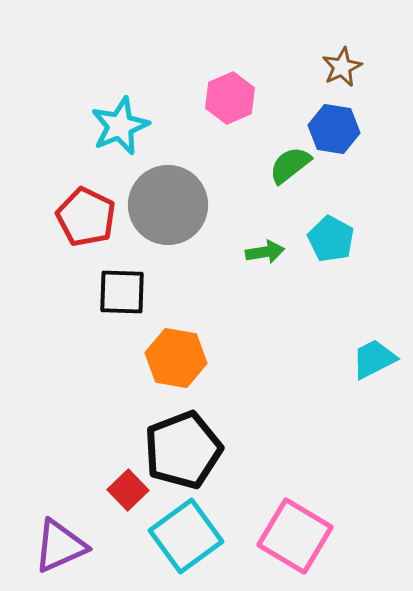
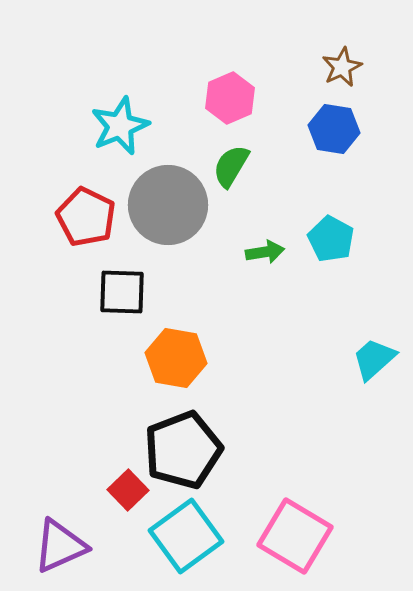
green semicircle: moved 59 px left, 1 px down; rotated 21 degrees counterclockwise
cyan trapezoid: rotated 15 degrees counterclockwise
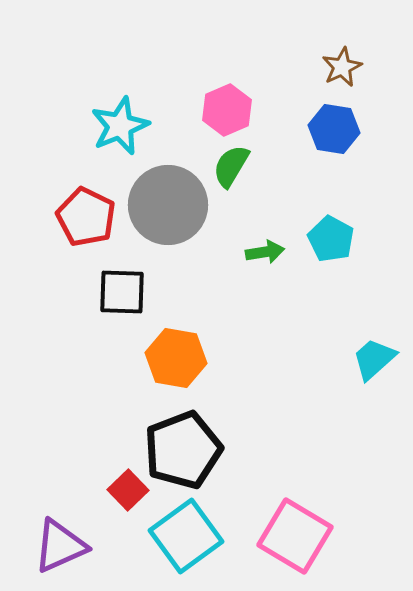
pink hexagon: moved 3 px left, 12 px down
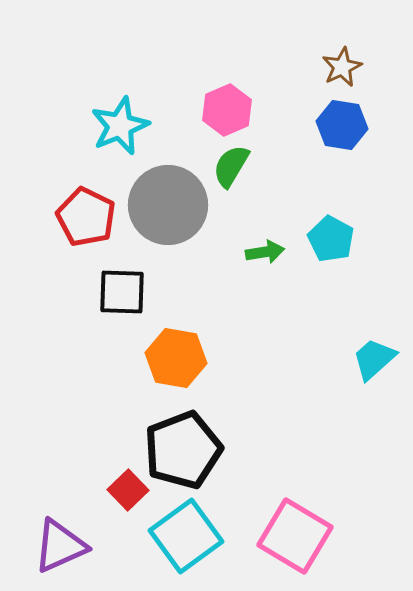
blue hexagon: moved 8 px right, 4 px up
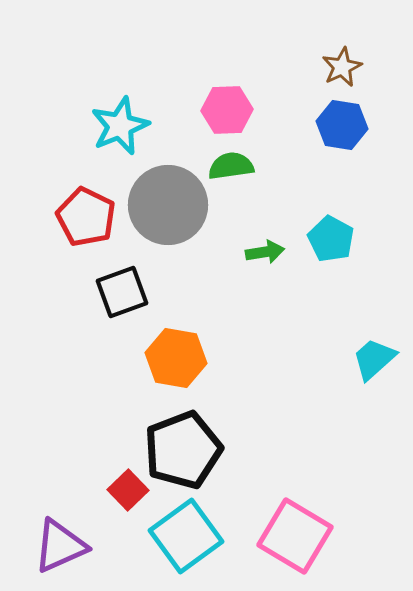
pink hexagon: rotated 21 degrees clockwise
green semicircle: rotated 51 degrees clockwise
black square: rotated 22 degrees counterclockwise
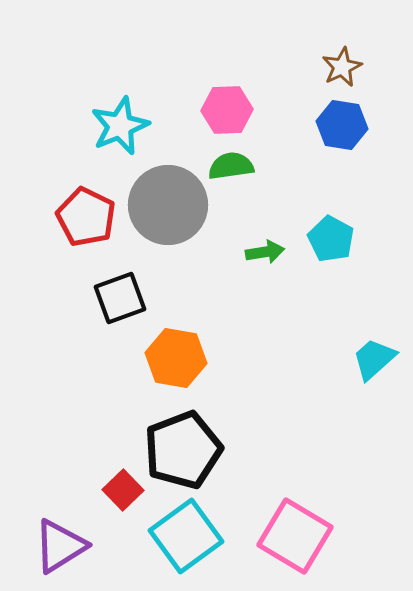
black square: moved 2 px left, 6 px down
red square: moved 5 px left
purple triangle: rotated 8 degrees counterclockwise
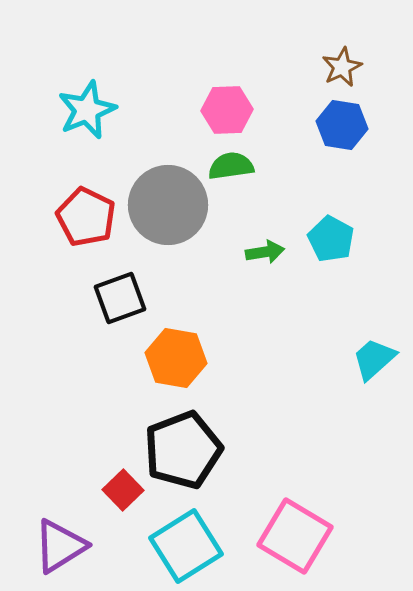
cyan star: moved 33 px left, 16 px up
cyan square: moved 10 px down; rotated 4 degrees clockwise
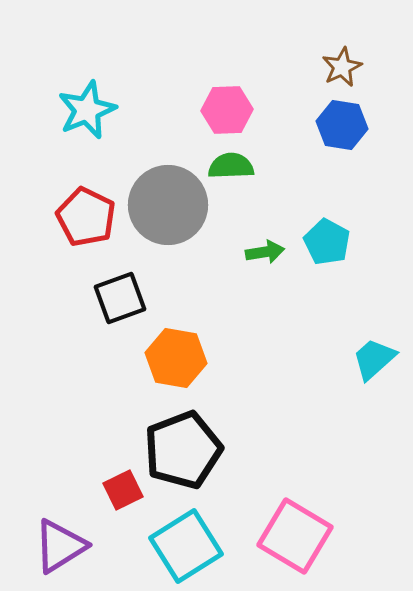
green semicircle: rotated 6 degrees clockwise
cyan pentagon: moved 4 px left, 3 px down
red square: rotated 18 degrees clockwise
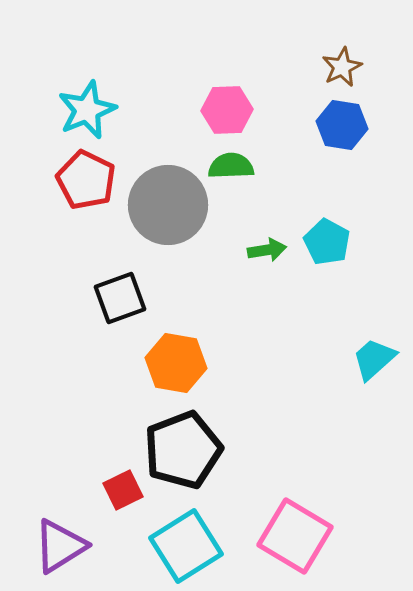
red pentagon: moved 37 px up
green arrow: moved 2 px right, 2 px up
orange hexagon: moved 5 px down
